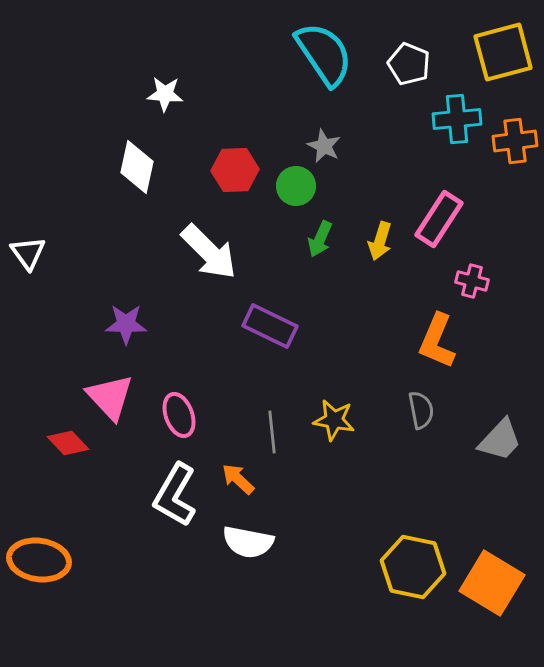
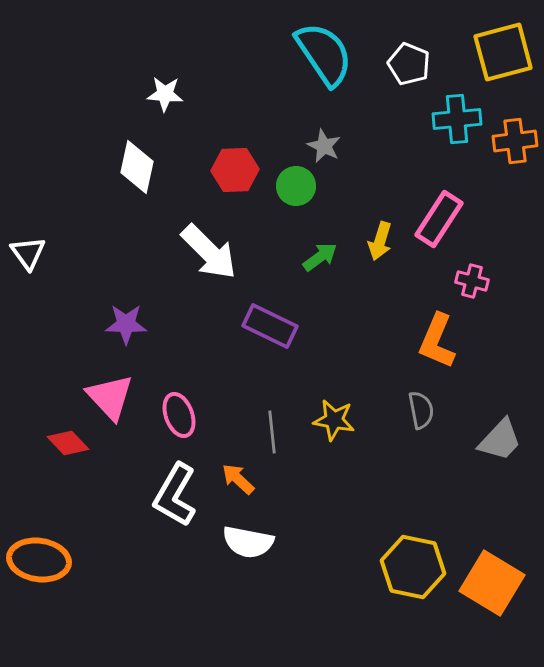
green arrow: moved 18 px down; rotated 150 degrees counterclockwise
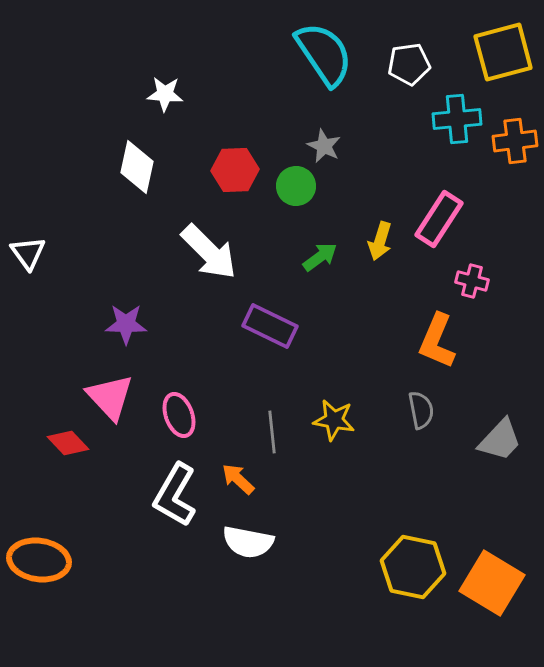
white pentagon: rotated 30 degrees counterclockwise
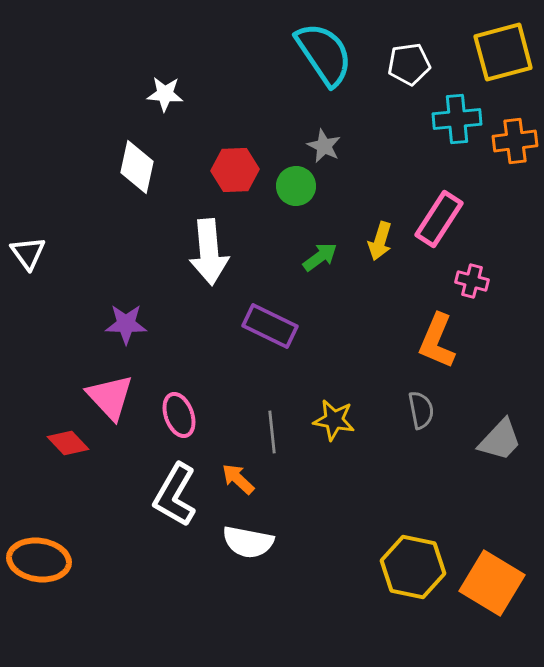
white arrow: rotated 40 degrees clockwise
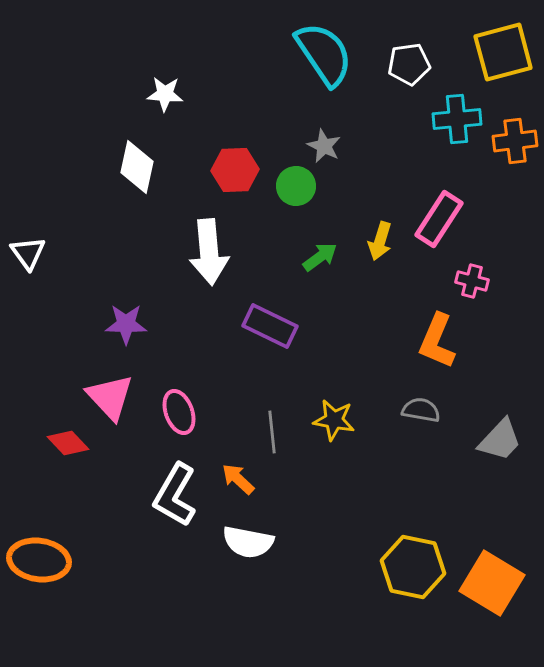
gray semicircle: rotated 69 degrees counterclockwise
pink ellipse: moved 3 px up
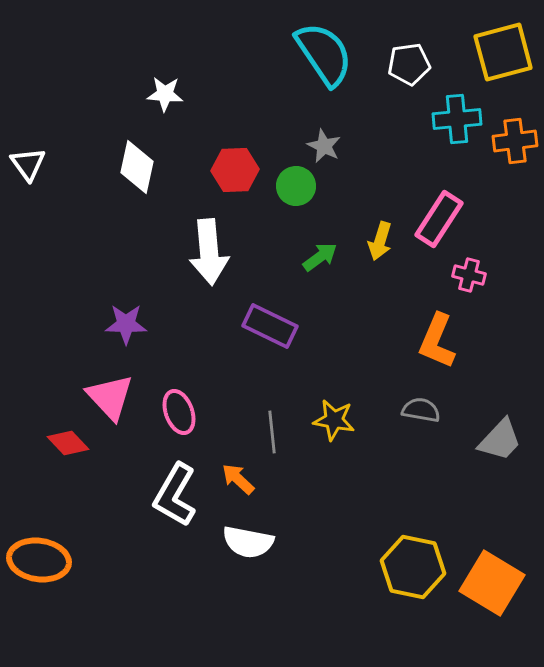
white triangle: moved 89 px up
pink cross: moved 3 px left, 6 px up
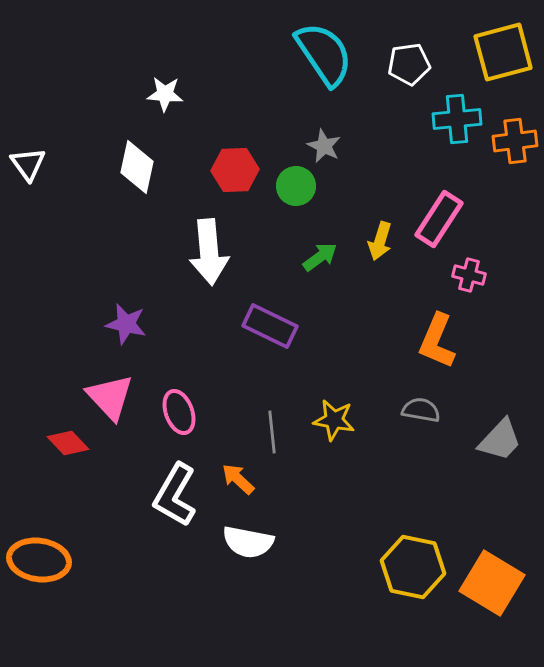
purple star: rotated 12 degrees clockwise
